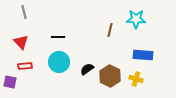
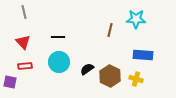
red triangle: moved 2 px right
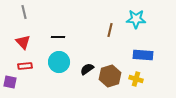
brown hexagon: rotated 15 degrees clockwise
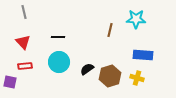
yellow cross: moved 1 px right, 1 px up
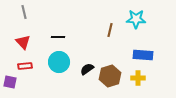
yellow cross: moved 1 px right; rotated 16 degrees counterclockwise
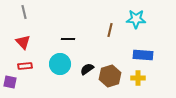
black line: moved 10 px right, 2 px down
cyan circle: moved 1 px right, 2 px down
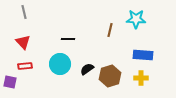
yellow cross: moved 3 px right
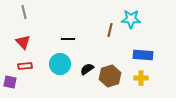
cyan star: moved 5 px left
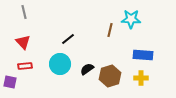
black line: rotated 40 degrees counterclockwise
